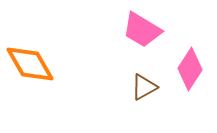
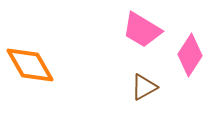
orange diamond: moved 1 px down
pink diamond: moved 14 px up
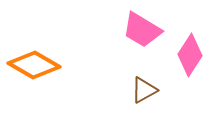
orange diamond: moved 4 px right; rotated 30 degrees counterclockwise
brown triangle: moved 3 px down
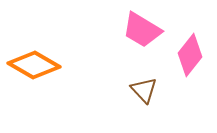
pink diamond: rotated 6 degrees clockwise
brown triangle: rotated 44 degrees counterclockwise
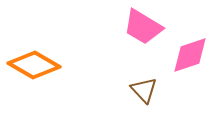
pink trapezoid: moved 1 px right, 3 px up
pink diamond: rotated 33 degrees clockwise
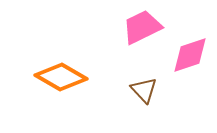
pink trapezoid: moved 1 px left; rotated 123 degrees clockwise
orange diamond: moved 27 px right, 12 px down
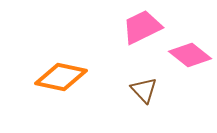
pink diamond: rotated 57 degrees clockwise
orange diamond: rotated 18 degrees counterclockwise
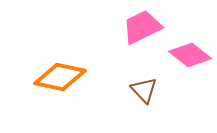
orange diamond: moved 1 px left
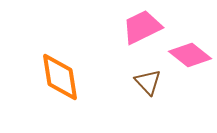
orange diamond: rotated 69 degrees clockwise
brown triangle: moved 4 px right, 8 px up
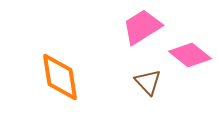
pink trapezoid: rotated 6 degrees counterclockwise
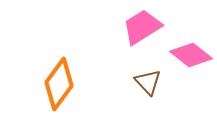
pink diamond: moved 1 px right
orange diamond: moved 1 px left, 7 px down; rotated 45 degrees clockwise
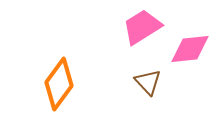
pink diamond: moved 1 px left, 6 px up; rotated 45 degrees counterclockwise
